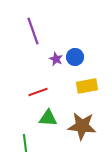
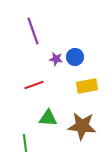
purple star: rotated 16 degrees counterclockwise
red line: moved 4 px left, 7 px up
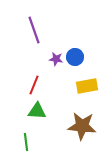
purple line: moved 1 px right, 1 px up
red line: rotated 48 degrees counterclockwise
green triangle: moved 11 px left, 7 px up
green line: moved 1 px right, 1 px up
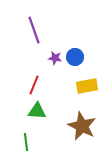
purple star: moved 1 px left, 1 px up
brown star: rotated 20 degrees clockwise
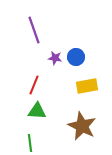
blue circle: moved 1 px right
green line: moved 4 px right, 1 px down
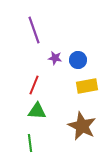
blue circle: moved 2 px right, 3 px down
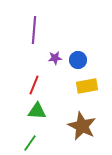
purple line: rotated 24 degrees clockwise
purple star: rotated 16 degrees counterclockwise
green line: rotated 42 degrees clockwise
